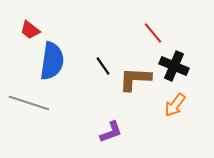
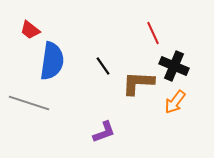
red line: rotated 15 degrees clockwise
brown L-shape: moved 3 px right, 4 px down
orange arrow: moved 3 px up
purple L-shape: moved 7 px left
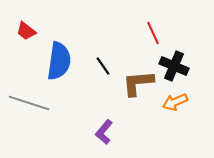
red trapezoid: moved 4 px left, 1 px down
blue semicircle: moved 7 px right
brown L-shape: rotated 8 degrees counterclockwise
orange arrow: rotated 30 degrees clockwise
purple L-shape: rotated 150 degrees clockwise
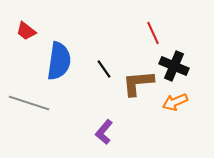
black line: moved 1 px right, 3 px down
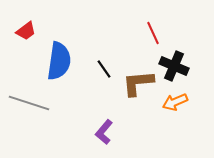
red trapezoid: rotated 75 degrees counterclockwise
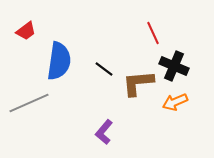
black line: rotated 18 degrees counterclockwise
gray line: rotated 42 degrees counterclockwise
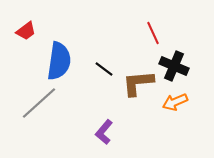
gray line: moved 10 px right; rotated 18 degrees counterclockwise
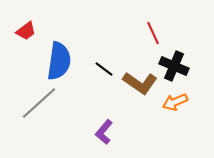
brown L-shape: moved 2 px right; rotated 140 degrees counterclockwise
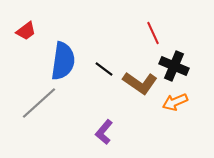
blue semicircle: moved 4 px right
